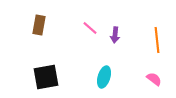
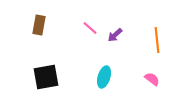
purple arrow: rotated 42 degrees clockwise
pink semicircle: moved 2 px left
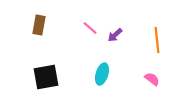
cyan ellipse: moved 2 px left, 3 px up
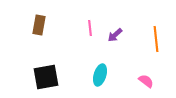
pink line: rotated 42 degrees clockwise
orange line: moved 1 px left, 1 px up
cyan ellipse: moved 2 px left, 1 px down
pink semicircle: moved 6 px left, 2 px down
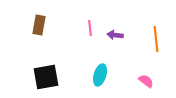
purple arrow: rotated 49 degrees clockwise
